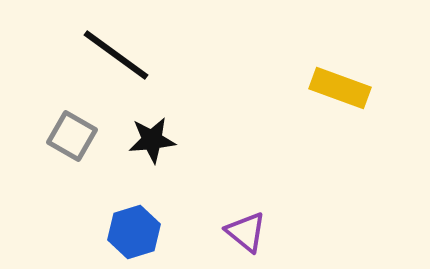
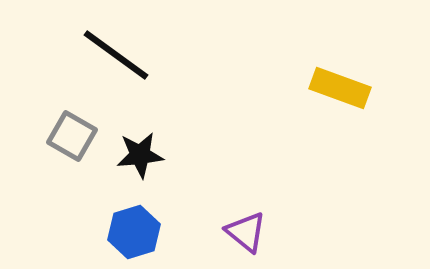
black star: moved 12 px left, 15 px down
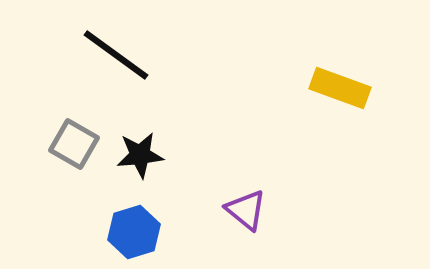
gray square: moved 2 px right, 8 px down
purple triangle: moved 22 px up
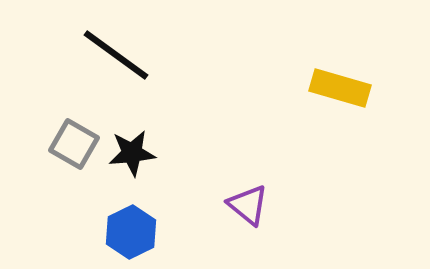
yellow rectangle: rotated 4 degrees counterclockwise
black star: moved 8 px left, 2 px up
purple triangle: moved 2 px right, 5 px up
blue hexagon: moved 3 px left; rotated 9 degrees counterclockwise
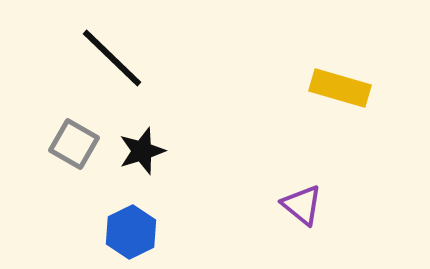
black line: moved 4 px left, 3 px down; rotated 8 degrees clockwise
black star: moved 10 px right, 2 px up; rotated 12 degrees counterclockwise
purple triangle: moved 54 px right
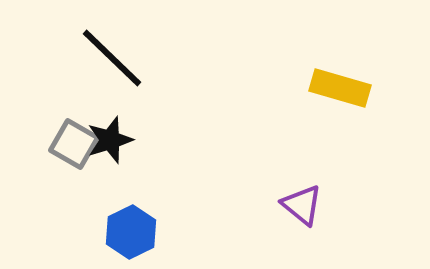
black star: moved 32 px left, 11 px up
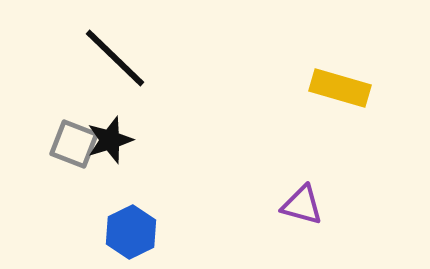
black line: moved 3 px right
gray square: rotated 9 degrees counterclockwise
purple triangle: rotated 24 degrees counterclockwise
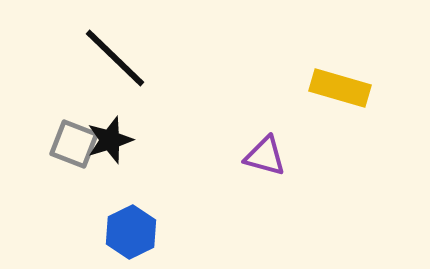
purple triangle: moved 37 px left, 49 px up
